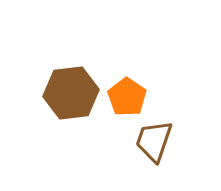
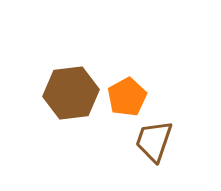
orange pentagon: rotated 9 degrees clockwise
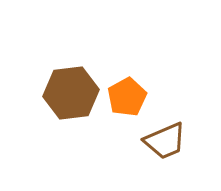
brown trapezoid: moved 11 px right; rotated 132 degrees counterclockwise
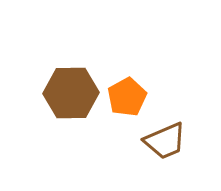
brown hexagon: rotated 6 degrees clockwise
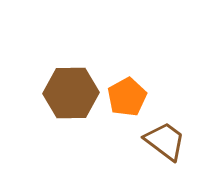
brown trapezoid: rotated 120 degrees counterclockwise
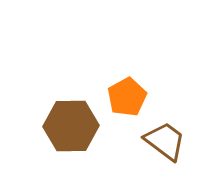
brown hexagon: moved 33 px down
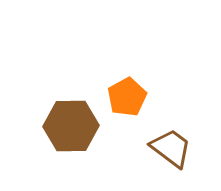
brown trapezoid: moved 6 px right, 7 px down
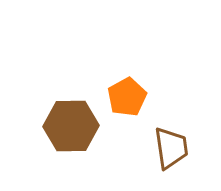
brown trapezoid: rotated 45 degrees clockwise
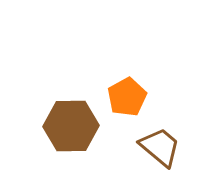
brown trapezoid: moved 11 px left, 1 px up; rotated 42 degrees counterclockwise
